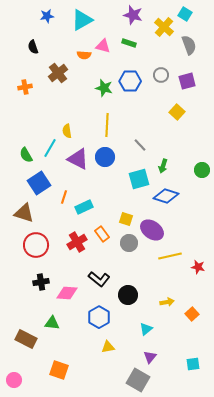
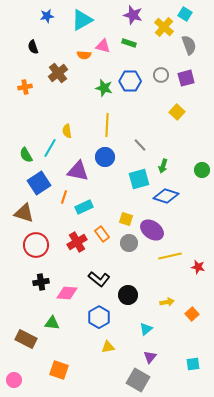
purple square at (187, 81): moved 1 px left, 3 px up
purple triangle at (78, 159): moved 12 px down; rotated 15 degrees counterclockwise
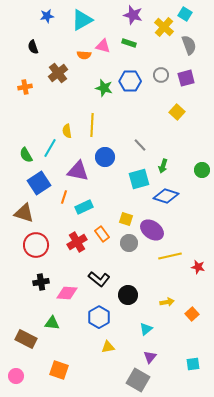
yellow line at (107, 125): moved 15 px left
pink circle at (14, 380): moved 2 px right, 4 px up
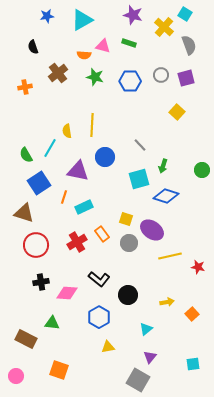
green star at (104, 88): moved 9 px left, 11 px up
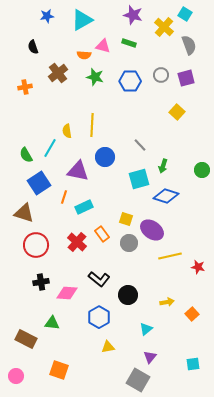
red cross at (77, 242): rotated 18 degrees counterclockwise
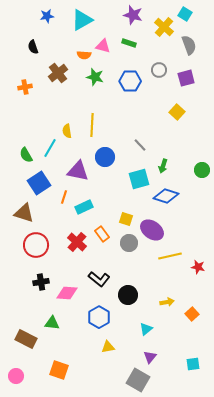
gray circle at (161, 75): moved 2 px left, 5 px up
